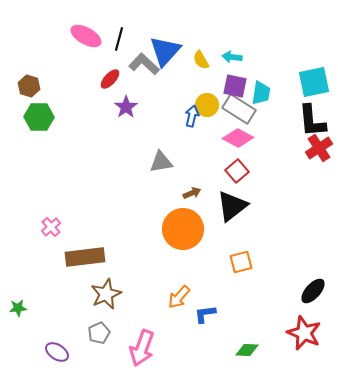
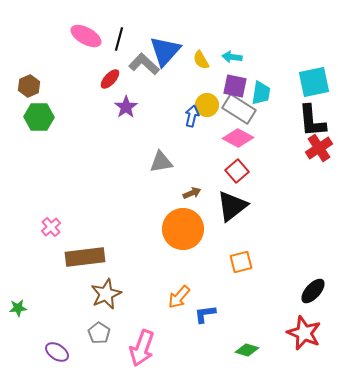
brown hexagon: rotated 20 degrees clockwise
gray pentagon: rotated 15 degrees counterclockwise
green diamond: rotated 15 degrees clockwise
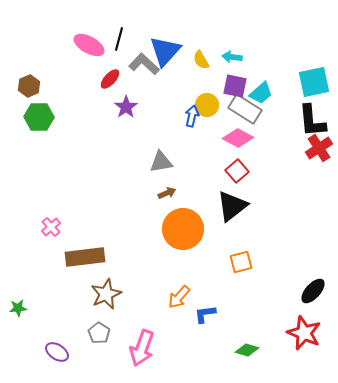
pink ellipse: moved 3 px right, 9 px down
cyan trapezoid: rotated 40 degrees clockwise
gray rectangle: moved 6 px right
brown arrow: moved 25 px left
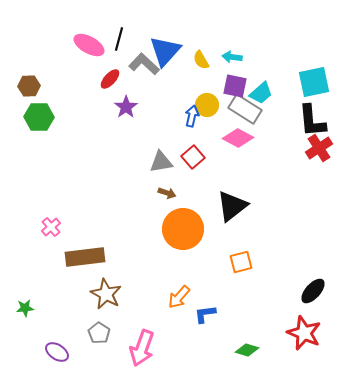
brown hexagon: rotated 20 degrees clockwise
red square: moved 44 px left, 14 px up
brown arrow: rotated 42 degrees clockwise
brown star: rotated 20 degrees counterclockwise
green star: moved 7 px right
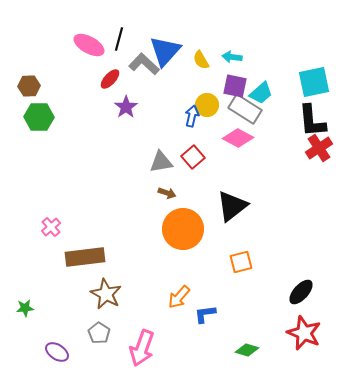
black ellipse: moved 12 px left, 1 px down
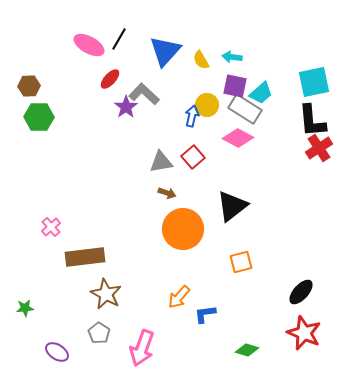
black line: rotated 15 degrees clockwise
gray L-shape: moved 30 px down
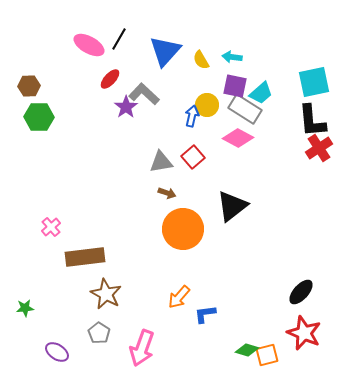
orange square: moved 26 px right, 93 px down
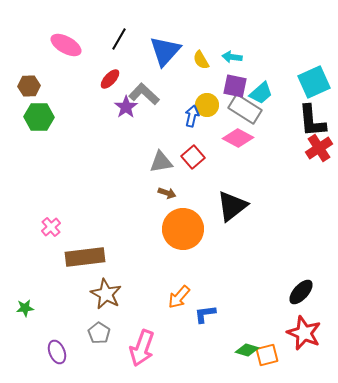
pink ellipse: moved 23 px left
cyan square: rotated 12 degrees counterclockwise
purple ellipse: rotated 35 degrees clockwise
